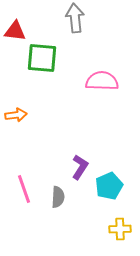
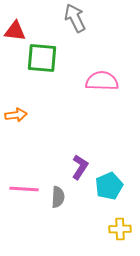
gray arrow: rotated 20 degrees counterclockwise
pink line: rotated 68 degrees counterclockwise
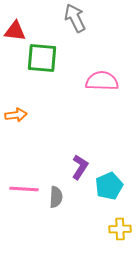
gray semicircle: moved 2 px left
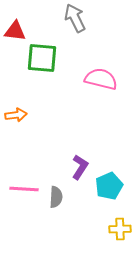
pink semicircle: moved 1 px left, 2 px up; rotated 12 degrees clockwise
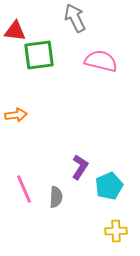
green square: moved 3 px left, 3 px up; rotated 12 degrees counterclockwise
pink semicircle: moved 18 px up
pink line: rotated 64 degrees clockwise
yellow cross: moved 4 px left, 2 px down
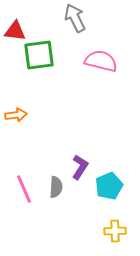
gray semicircle: moved 10 px up
yellow cross: moved 1 px left
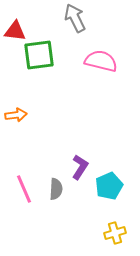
gray semicircle: moved 2 px down
yellow cross: moved 2 px down; rotated 15 degrees counterclockwise
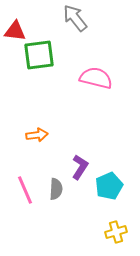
gray arrow: rotated 12 degrees counterclockwise
pink semicircle: moved 5 px left, 17 px down
orange arrow: moved 21 px right, 20 px down
pink line: moved 1 px right, 1 px down
yellow cross: moved 1 px right, 1 px up
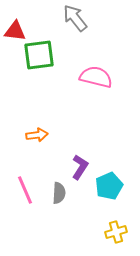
pink semicircle: moved 1 px up
gray semicircle: moved 3 px right, 4 px down
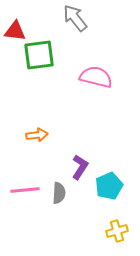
pink line: rotated 72 degrees counterclockwise
yellow cross: moved 1 px right, 1 px up
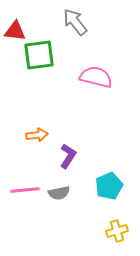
gray arrow: moved 4 px down
purple L-shape: moved 12 px left, 11 px up
gray semicircle: rotated 75 degrees clockwise
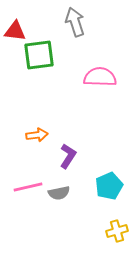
gray arrow: rotated 20 degrees clockwise
pink semicircle: moved 4 px right; rotated 12 degrees counterclockwise
pink line: moved 3 px right, 3 px up; rotated 8 degrees counterclockwise
